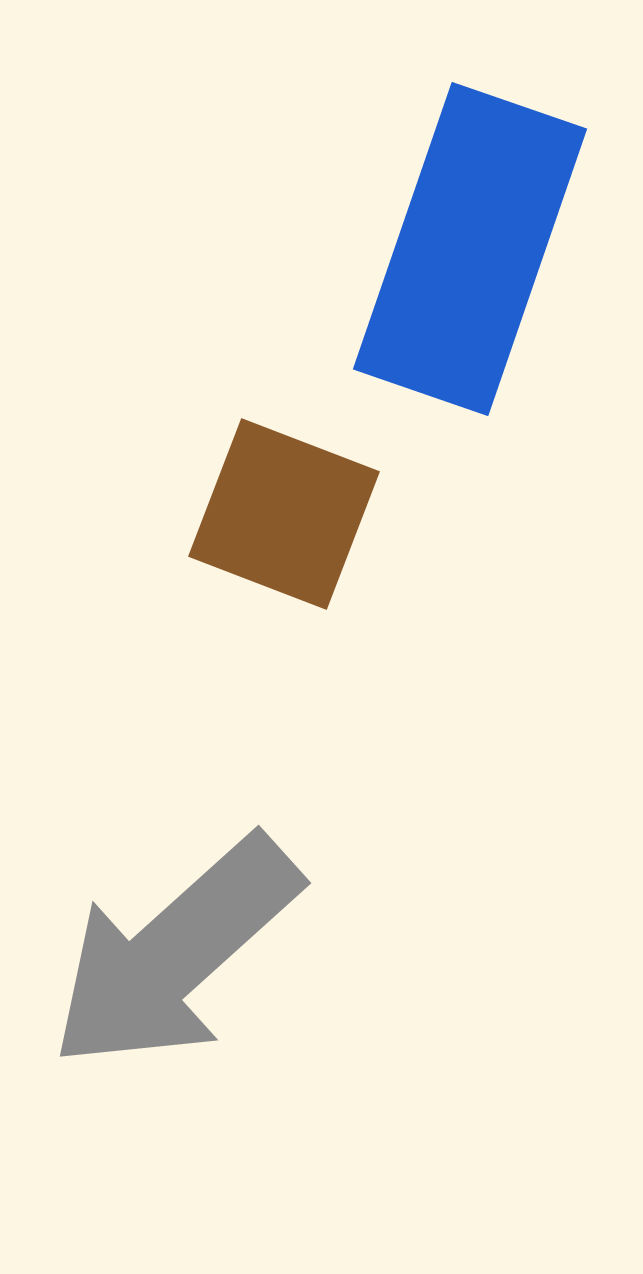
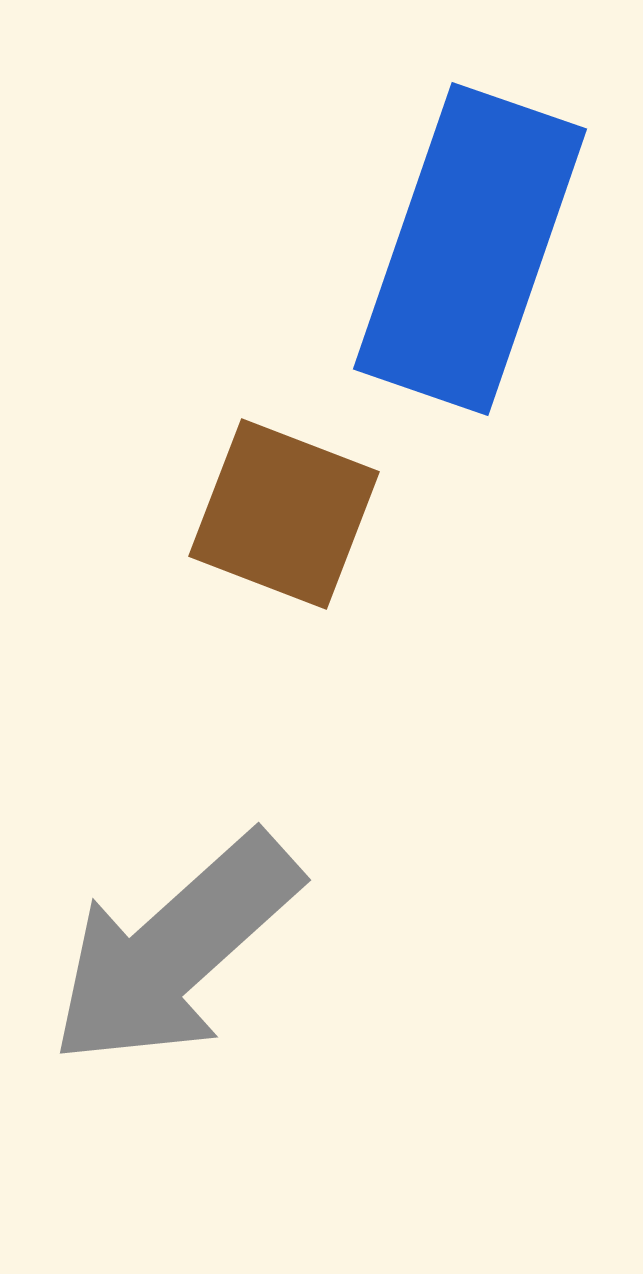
gray arrow: moved 3 px up
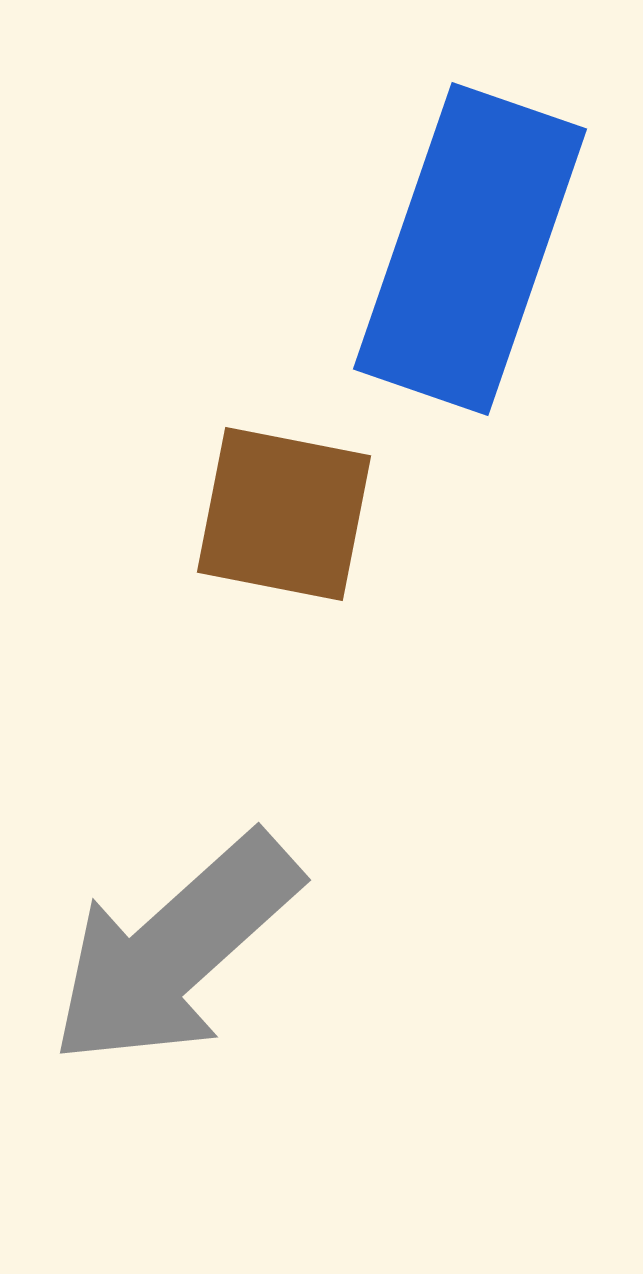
brown square: rotated 10 degrees counterclockwise
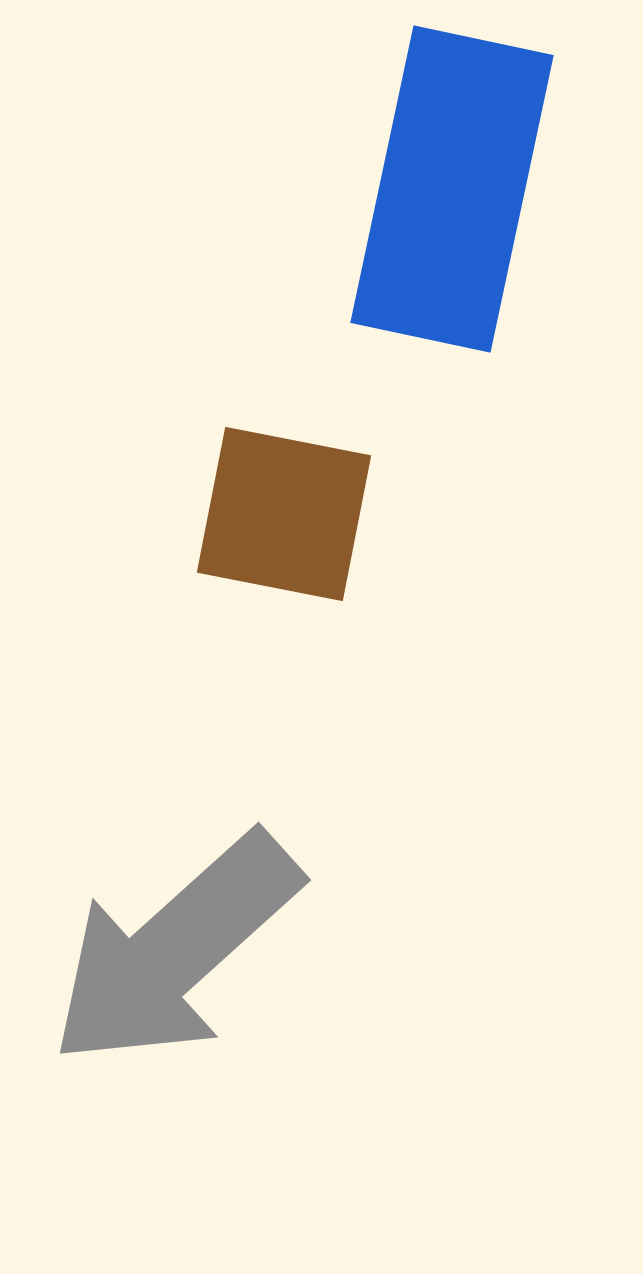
blue rectangle: moved 18 px left, 60 px up; rotated 7 degrees counterclockwise
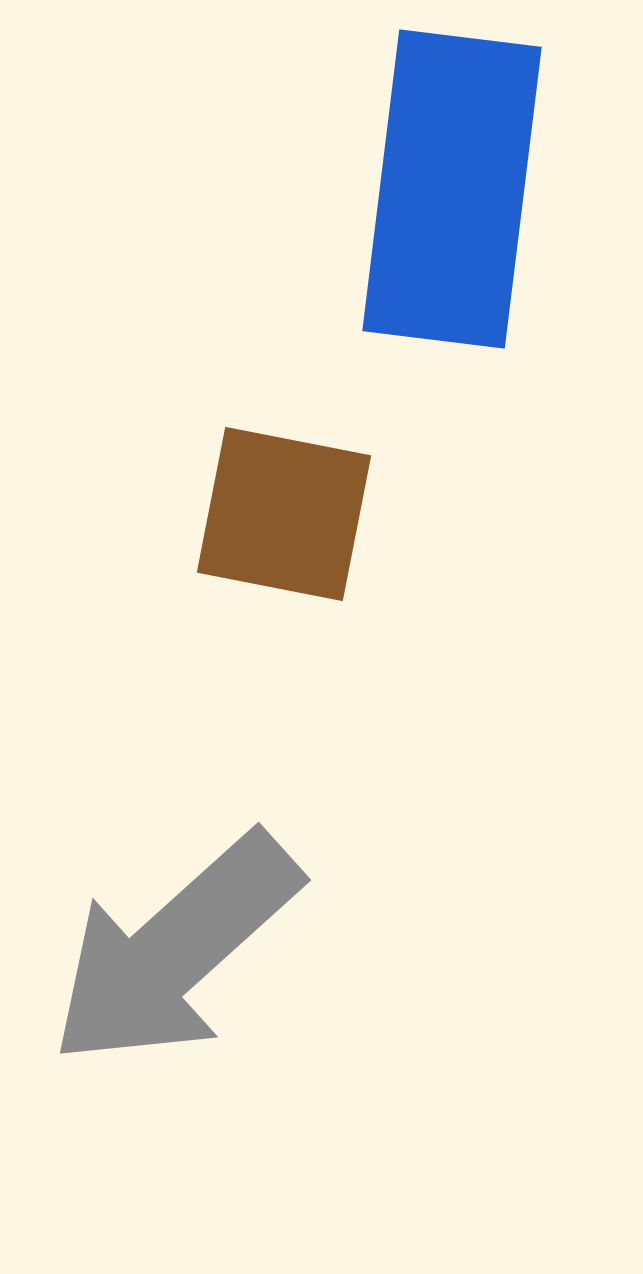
blue rectangle: rotated 5 degrees counterclockwise
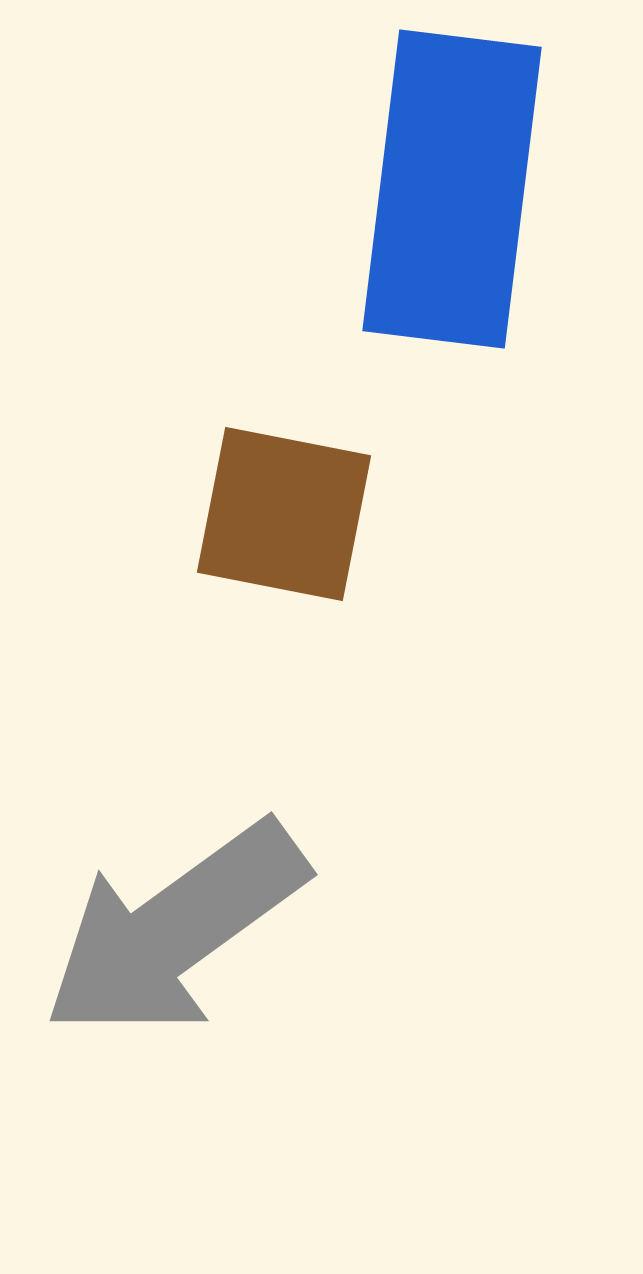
gray arrow: moved 20 px up; rotated 6 degrees clockwise
